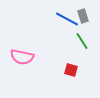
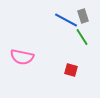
blue line: moved 1 px left, 1 px down
green line: moved 4 px up
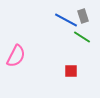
green line: rotated 24 degrees counterclockwise
pink semicircle: moved 6 px left, 1 px up; rotated 75 degrees counterclockwise
red square: moved 1 px down; rotated 16 degrees counterclockwise
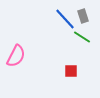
blue line: moved 1 px left, 1 px up; rotated 20 degrees clockwise
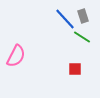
red square: moved 4 px right, 2 px up
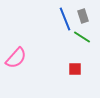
blue line: rotated 20 degrees clockwise
pink semicircle: moved 2 px down; rotated 15 degrees clockwise
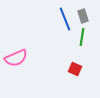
green line: rotated 66 degrees clockwise
pink semicircle: rotated 25 degrees clockwise
red square: rotated 24 degrees clockwise
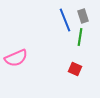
blue line: moved 1 px down
green line: moved 2 px left
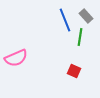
gray rectangle: moved 3 px right; rotated 24 degrees counterclockwise
red square: moved 1 px left, 2 px down
